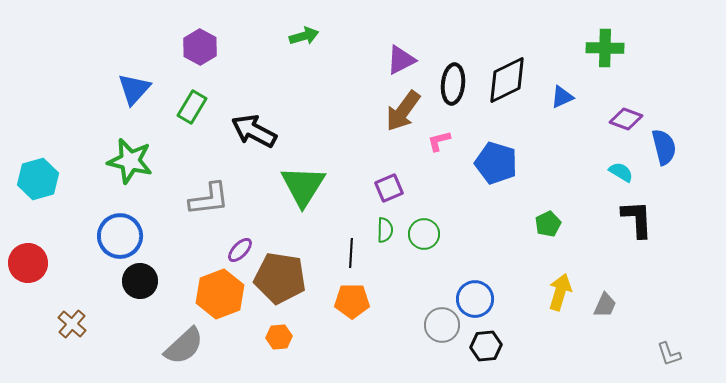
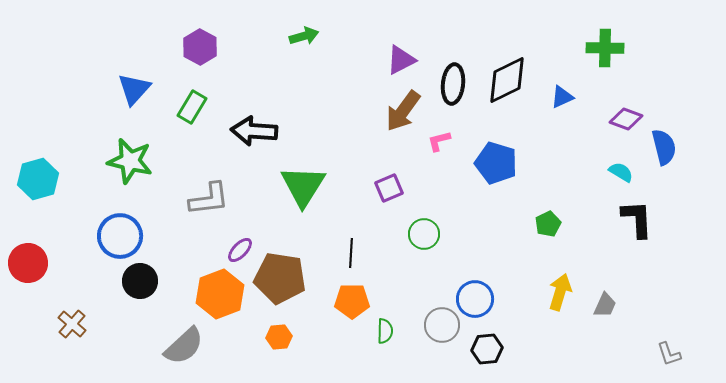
black arrow at (254, 131): rotated 24 degrees counterclockwise
green semicircle at (385, 230): moved 101 px down
black hexagon at (486, 346): moved 1 px right, 3 px down
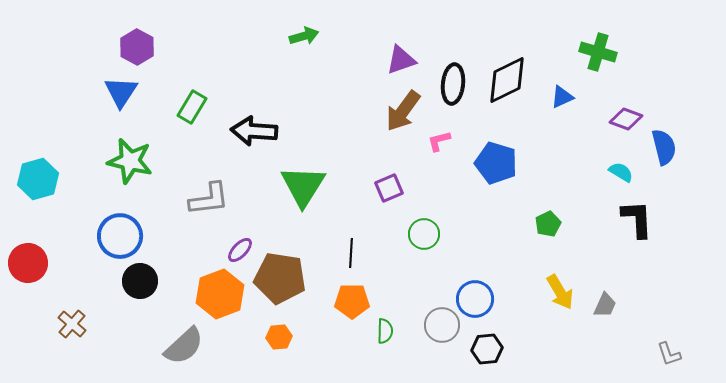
purple hexagon at (200, 47): moved 63 px left
green cross at (605, 48): moved 7 px left, 4 px down; rotated 15 degrees clockwise
purple triangle at (401, 60): rotated 8 degrees clockwise
blue triangle at (134, 89): moved 13 px left, 3 px down; rotated 9 degrees counterclockwise
yellow arrow at (560, 292): rotated 132 degrees clockwise
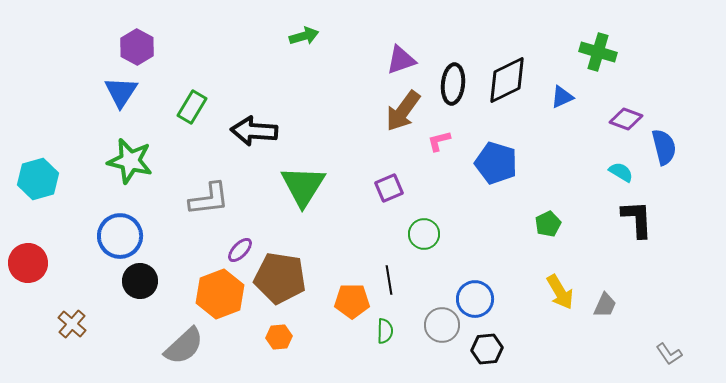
black line at (351, 253): moved 38 px right, 27 px down; rotated 12 degrees counterclockwise
gray L-shape at (669, 354): rotated 16 degrees counterclockwise
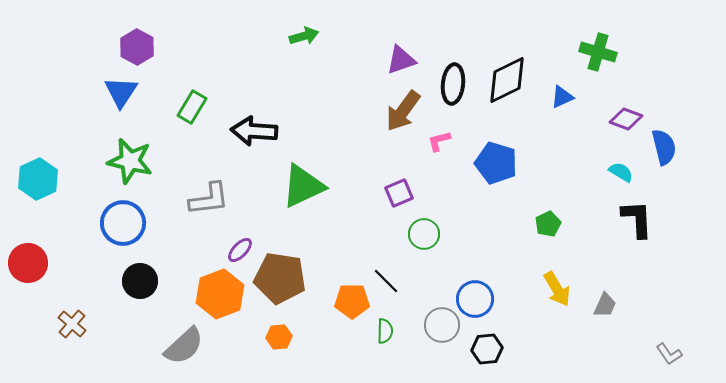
cyan hexagon at (38, 179): rotated 9 degrees counterclockwise
green triangle at (303, 186): rotated 33 degrees clockwise
purple square at (389, 188): moved 10 px right, 5 px down
blue circle at (120, 236): moved 3 px right, 13 px up
black line at (389, 280): moved 3 px left, 1 px down; rotated 36 degrees counterclockwise
yellow arrow at (560, 292): moved 3 px left, 3 px up
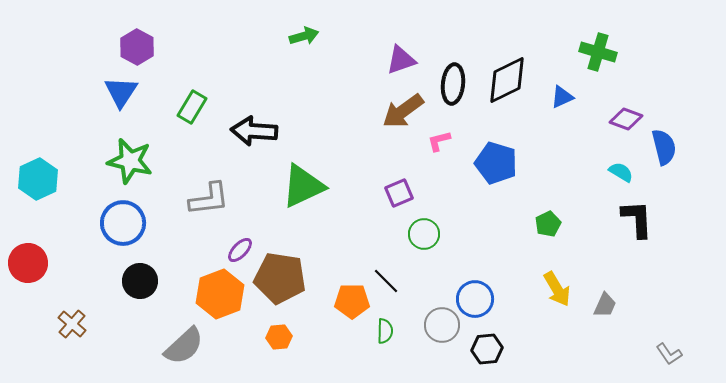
brown arrow at (403, 111): rotated 18 degrees clockwise
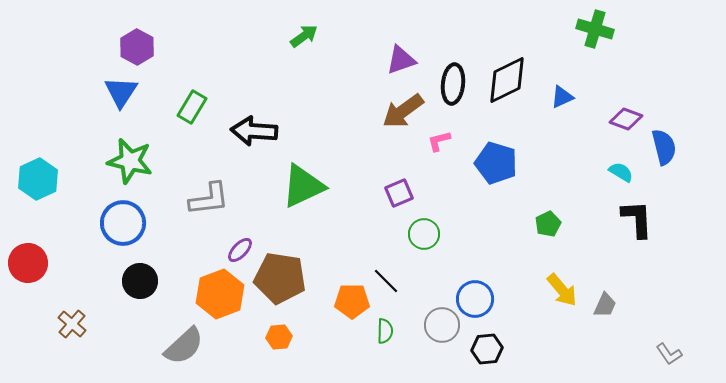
green arrow at (304, 36): rotated 20 degrees counterclockwise
green cross at (598, 52): moved 3 px left, 23 px up
yellow arrow at (557, 289): moved 5 px right, 1 px down; rotated 9 degrees counterclockwise
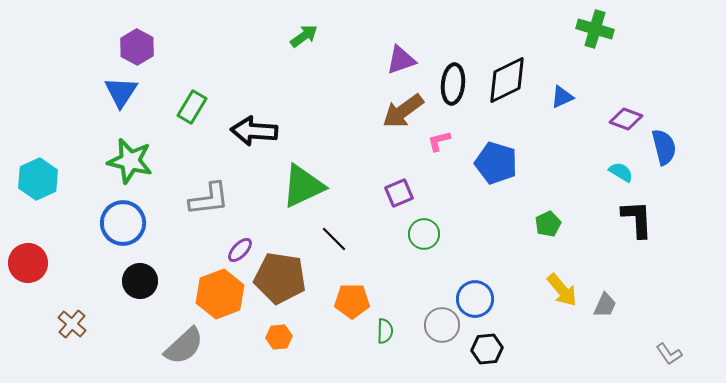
black line at (386, 281): moved 52 px left, 42 px up
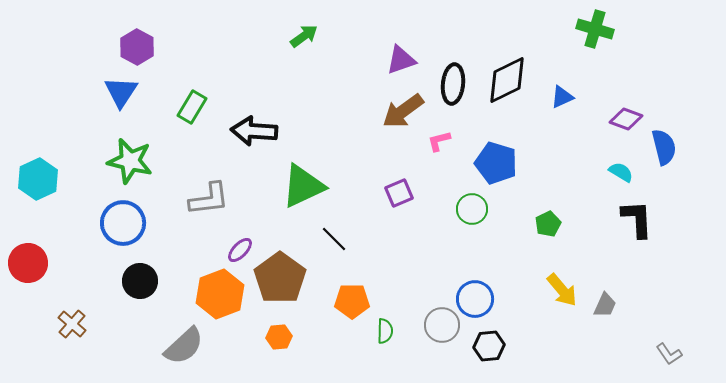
green circle at (424, 234): moved 48 px right, 25 px up
brown pentagon at (280, 278): rotated 27 degrees clockwise
black hexagon at (487, 349): moved 2 px right, 3 px up
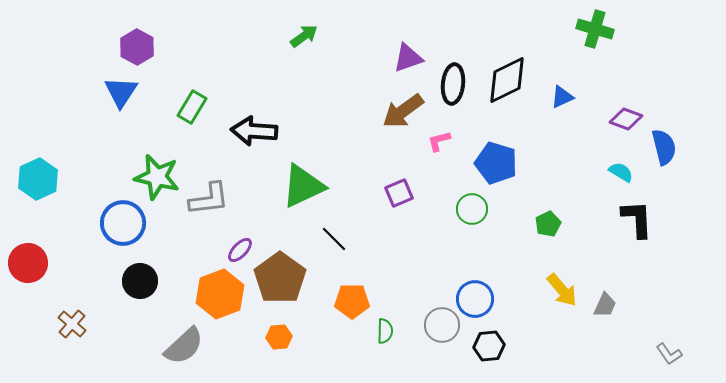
purple triangle at (401, 60): moved 7 px right, 2 px up
green star at (130, 161): moved 27 px right, 16 px down
